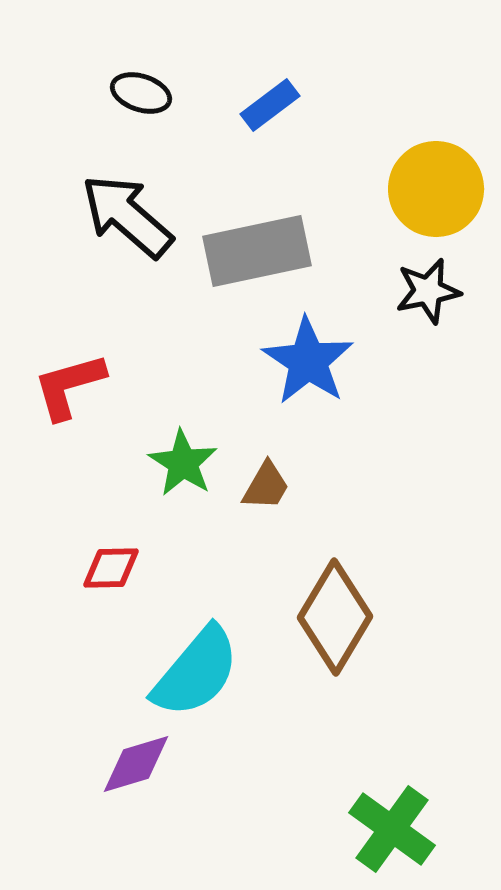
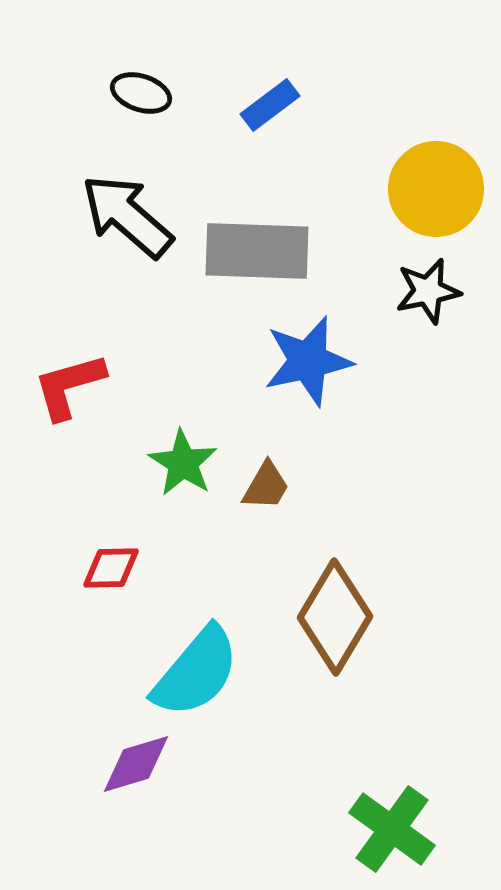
gray rectangle: rotated 14 degrees clockwise
blue star: rotated 26 degrees clockwise
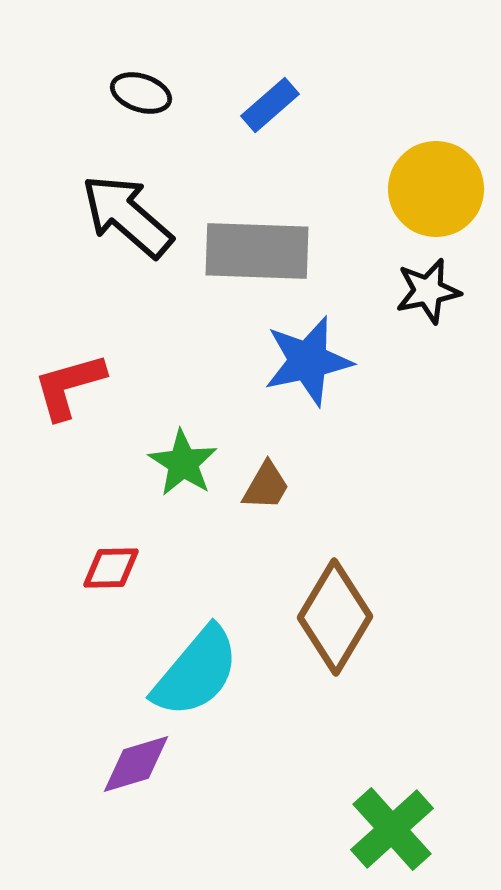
blue rectangle: rotated 4 degrees counterclockwise
green cross: rotated 12 degrees clockwise
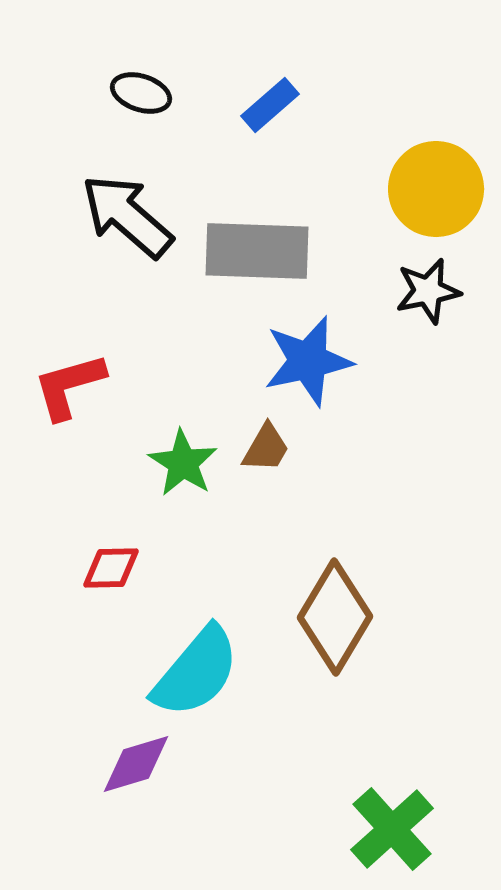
brown trapezoid: moved 38 px up
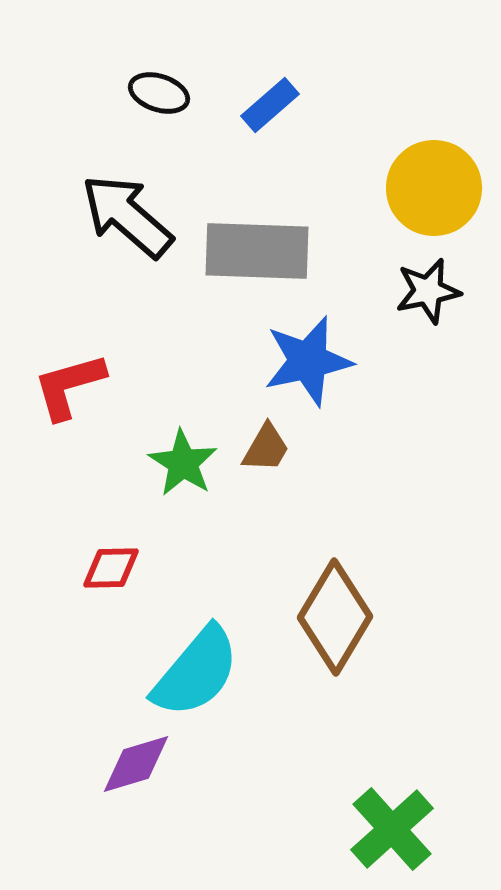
black ellipse: moved 18 px right
yellow circle: moved 2 px left, 1 px up
